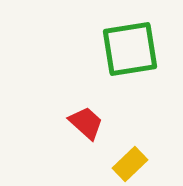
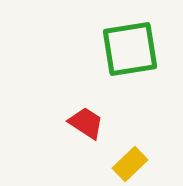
red trapezoid: rotated 9 degrees counterclockwise
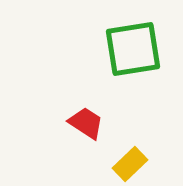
green square: moved 3 px right
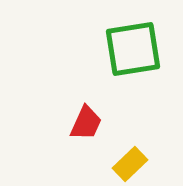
red trapezoid: rotated 81 degrees clockwise
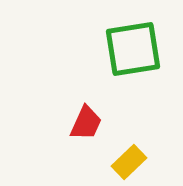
yellow rectangle: moved 1 px left, 2 px up
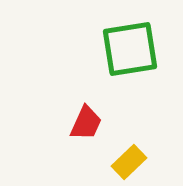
green square: moved 3 px left
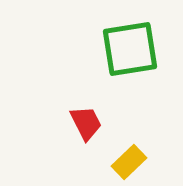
red trapezoid: rotated 51 degrees counterclockwise
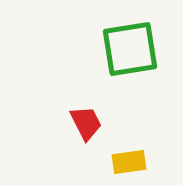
yellow rectangle: rotated 36 degrees clockwise
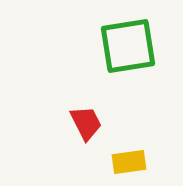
green square: moved 2 px left, 3 px up
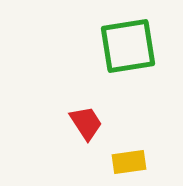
red trapezoid: rotated 6 degrees counterclockwise
